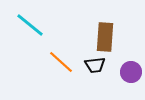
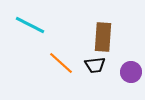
cyan line: rotated 12 degrees counterclockwise
brown rectangle: moved 2 px left
orange line: moved 1 px down
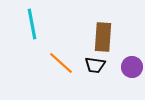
cyan line: moved 2 px right, 1 px up; rotated 52 degrees clockwise
black trapezoid: rotated 15 degrees clockwise
purple circle: moved 1 px right, 5 px up
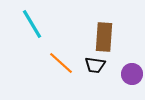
cyan line: rotated 20 degrees counterclockwise
brown rectangle: moved 1 px right
purple circle: moved 7 px down
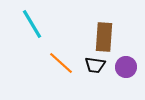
purple circle: moved 6 px left, 7 px up
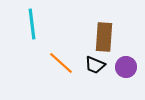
cyan line: rotated 24 degrees clockwise
black trapezoid: rotated 15 degrees clockwise
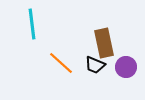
brown rectangle: moved 6 px down; rotated 16 degrees counterclockwise
